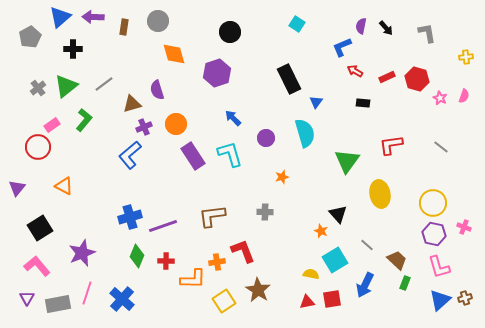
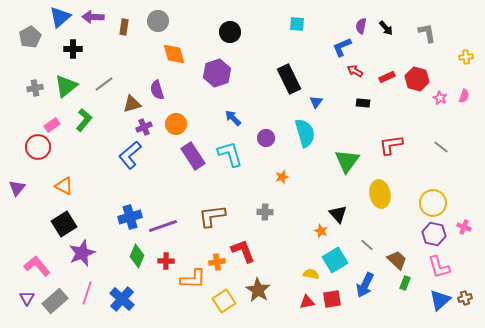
cyan square at (297, 24): rotated 28 degrees counterclockwise
gray cross at (38, 88): moved 3 px left; rotated 28 degrees clockwise
black square at (40, 228): moved 24 px right, 4 px up
gray rectangle at (58, 304): moved 3 px left, 3 px up; rotated 30 degrees counterclockwise
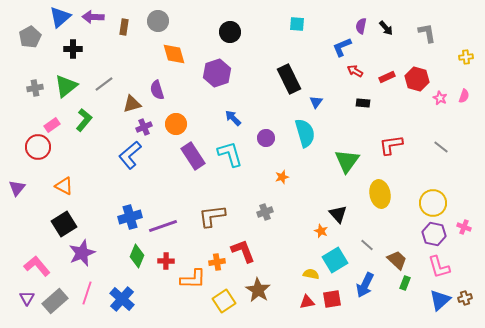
gray cross at (265, 212): rotated 21 degrees counterclockwise
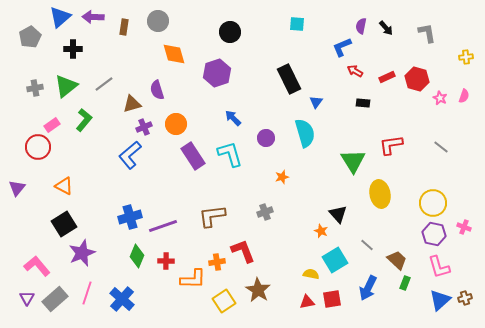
green triangle at (347, 161): moved 6 px right; rotated 8 degrees counterclockwise
blue arrow at (365, 285): moved 3 px right, 3 px down
gray rectangle at (55, 301): moved 2 px up
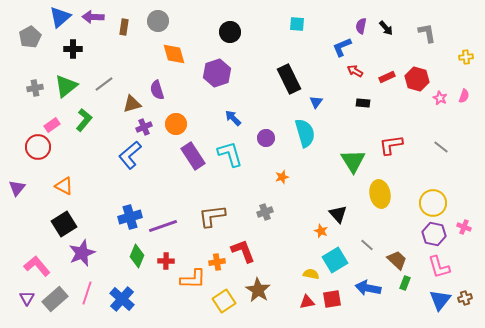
blue arrow at (368, 288): rotated 75 degrees clockwise
blue triangle at (440, 300): rotated 10 degrees counterclockwise
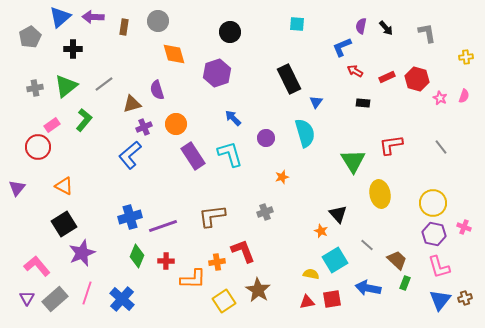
gray line at (441, 147): rotated 14 degrees clockwise
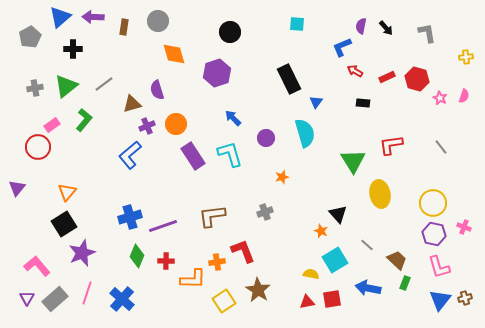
purple cross at (144, 127): moved 3 px right, 1 px up
orange triangle at (64, 186): moved 3 px right, 6 px down; rotated 42 degrees clockwise
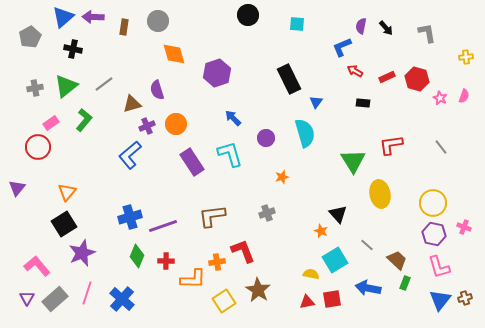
blue triangle at (60, 17): moved 3 px right
black circle at (230, 32): moved 18 px right, 17 px up
black cross at (73, 49): rotated 12 degrees clockwise
pink rectangle at (52, 125): moved 1 px left, 2 px up
purple rectangle at (193, 156): moved 1 px left, 6 px down
gray cross at (265, 212): moved 2 px right, 1 px down
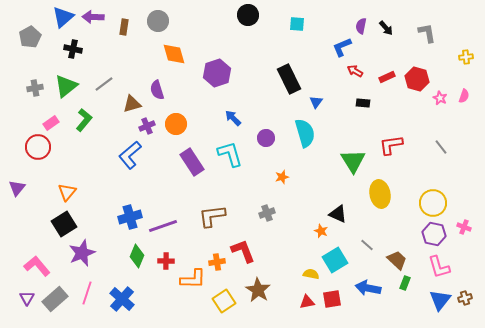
black triangle at (338, 214): rotated 24 degrees counterclockwise
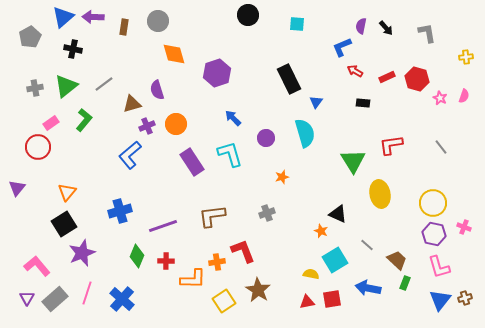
blue cross at (130, 217): moved 10 px left, 6 px up
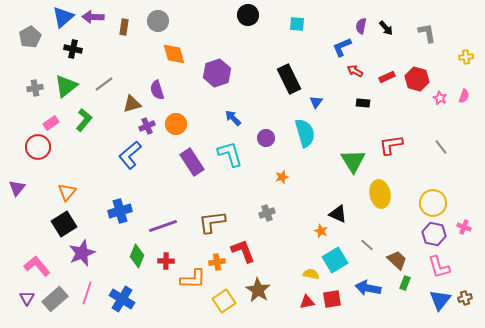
brown L-shape at (212, 216): moved 6 px down
blue cross at (122, 299): rotated 10 degrees counterclockwise
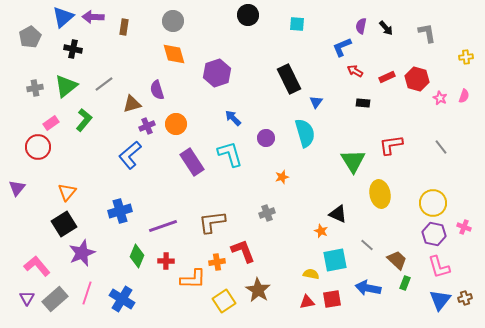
gray circle at (158, 21): moved 15 px right
cyan square at (335, 260): rotated 20 degrees clockwise
